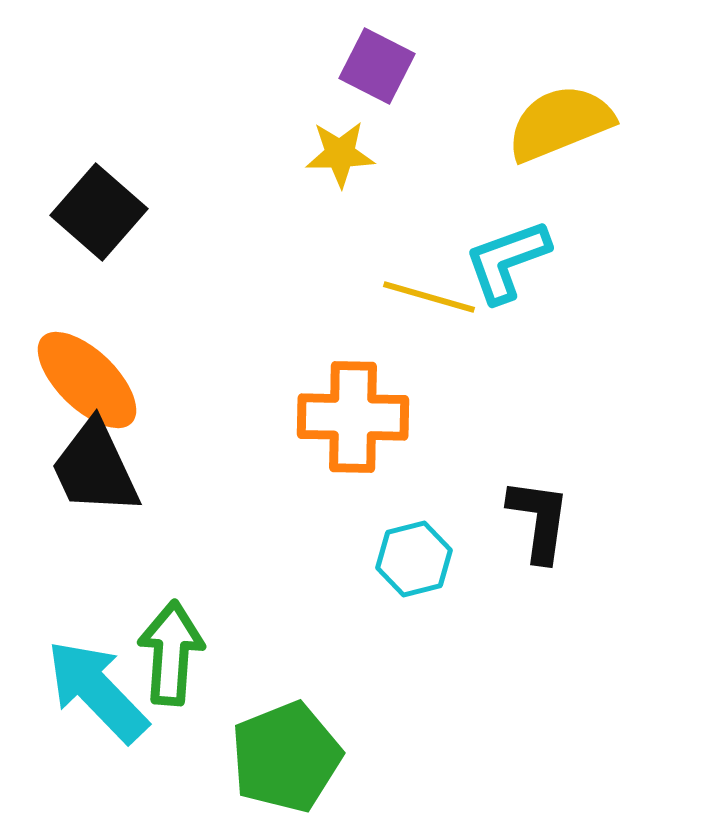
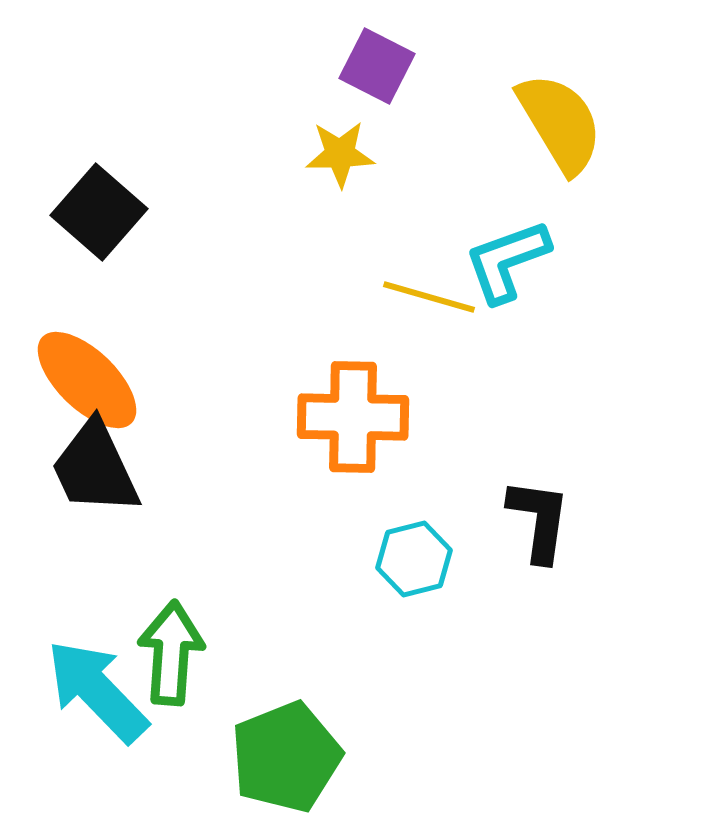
yellow semicircle: rotated 81 degrees clockwise
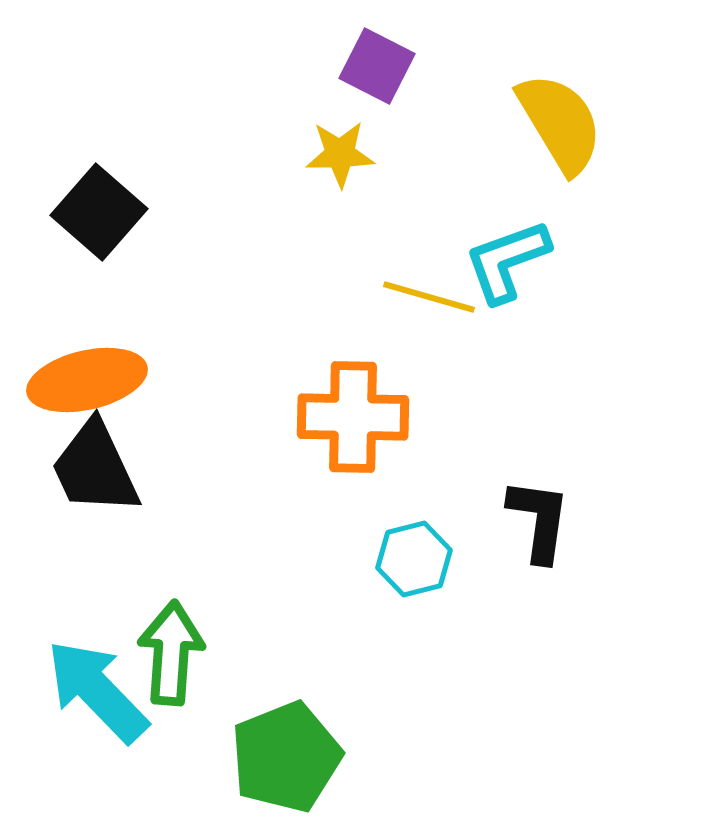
orange ellipse: rotated 57 degrees counterclockwise
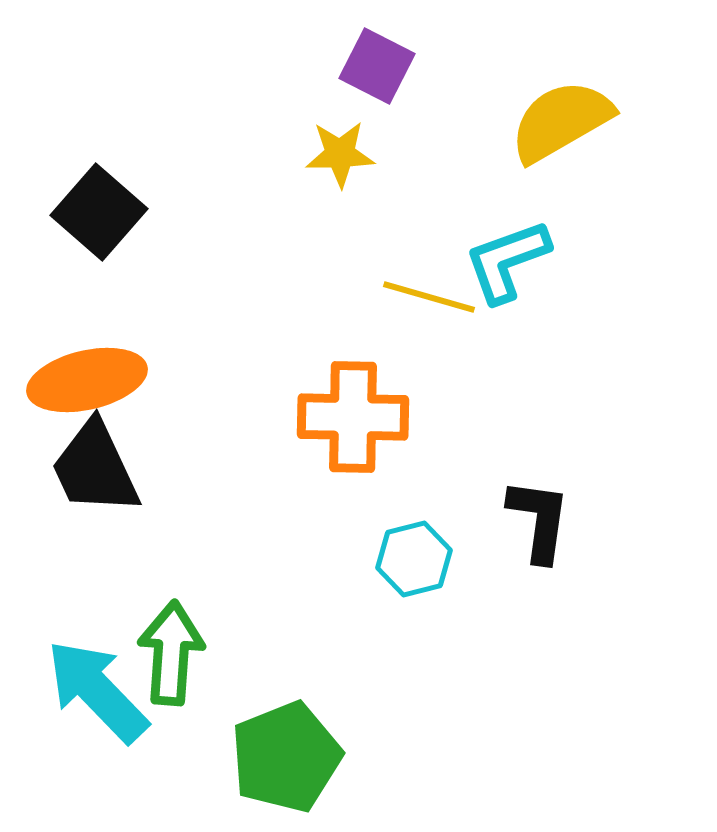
yellow semicircle: moved 1 px right, 2 px up; rotated 89 degrees counterclockwise
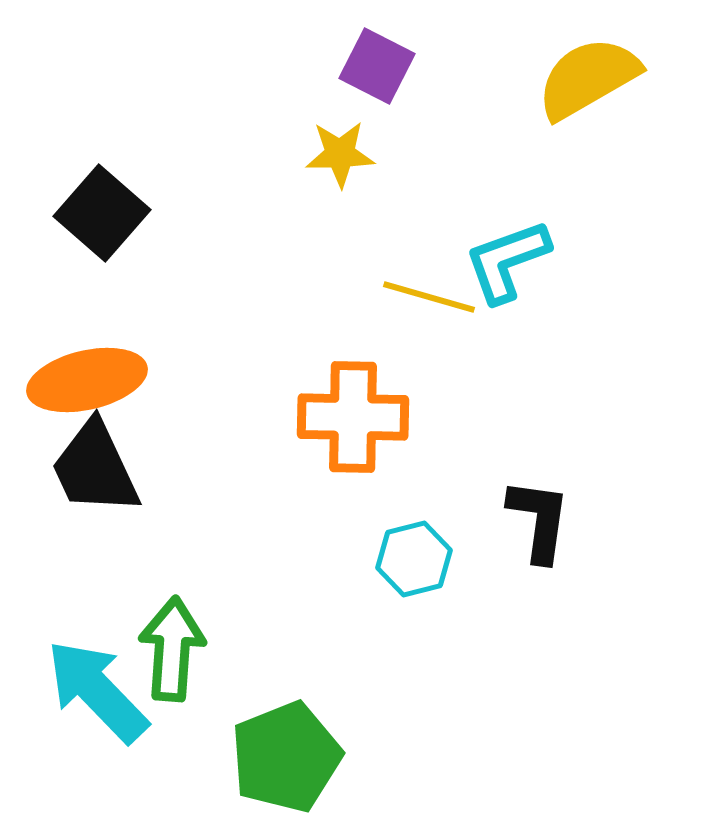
yellow semicircle: moved 27 px right, 43 px up
black square: moved 3 px right, 1 px down
green arrow: moved 1 px right, 4 px up
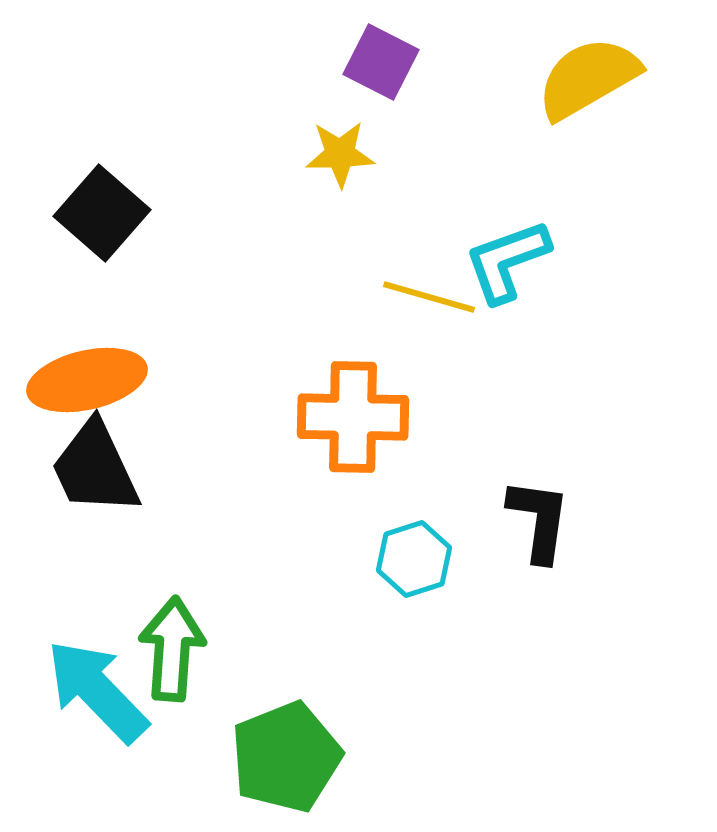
purple square: moved 4 px right, 4 px up
cyan hexagon: rotated 4 degrees counterclockwise
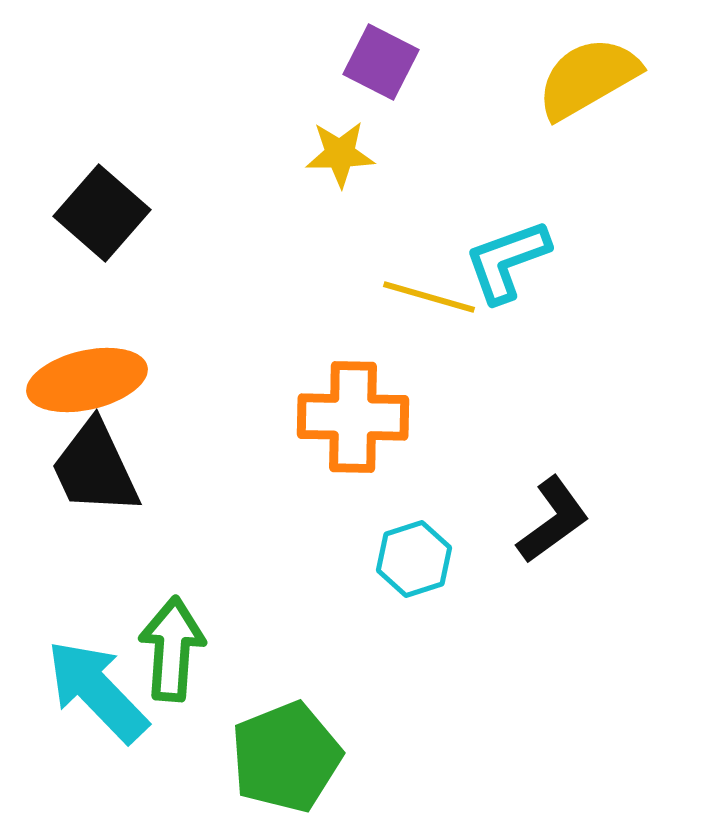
black L-shape: moved 14 px right; rotated 46 degrees clockwise
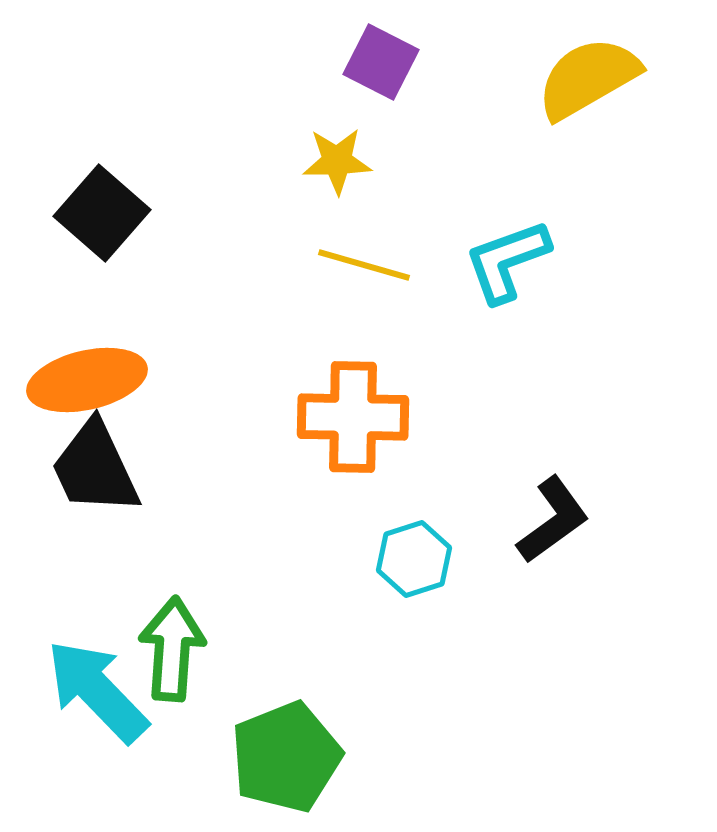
yellow star: moved 3 px left, 7 px down
yellow line: moved 65 px left, 32 px up
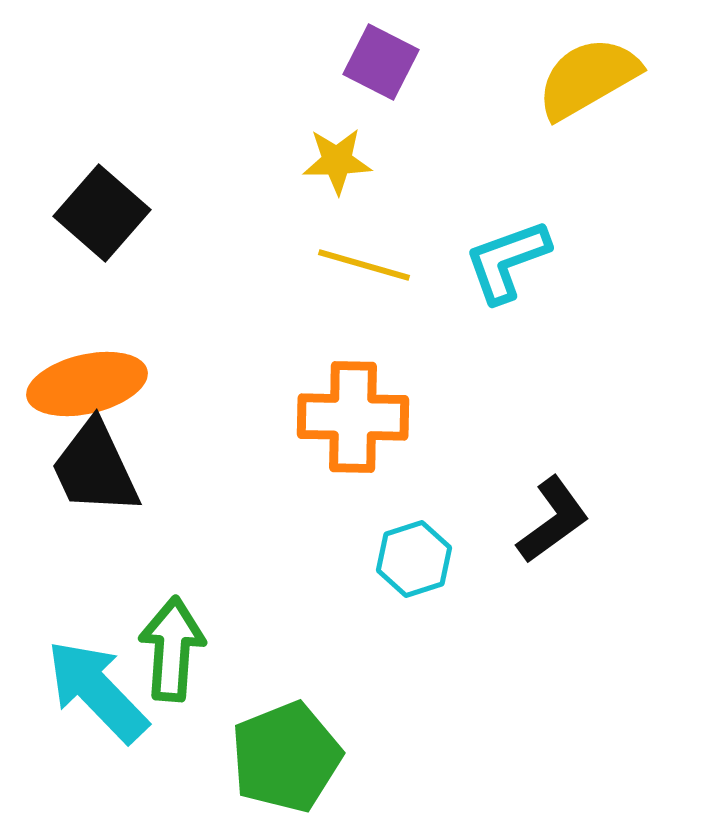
orange ellipse: moved 4 px down
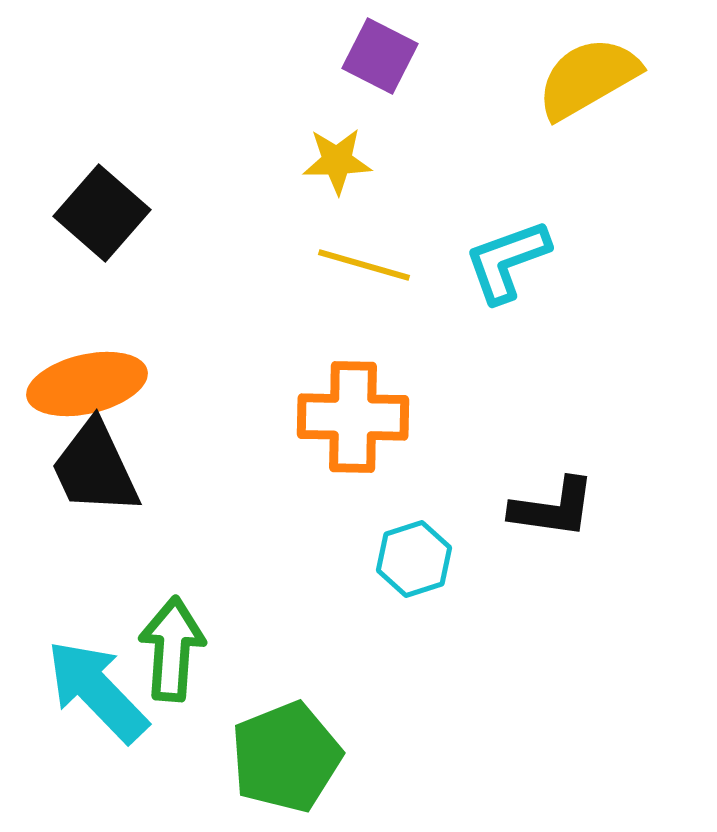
purple square: moved 1 px left, 6 px up
black L-shape: moved 12 px up; rotated 44 degrees clockwise
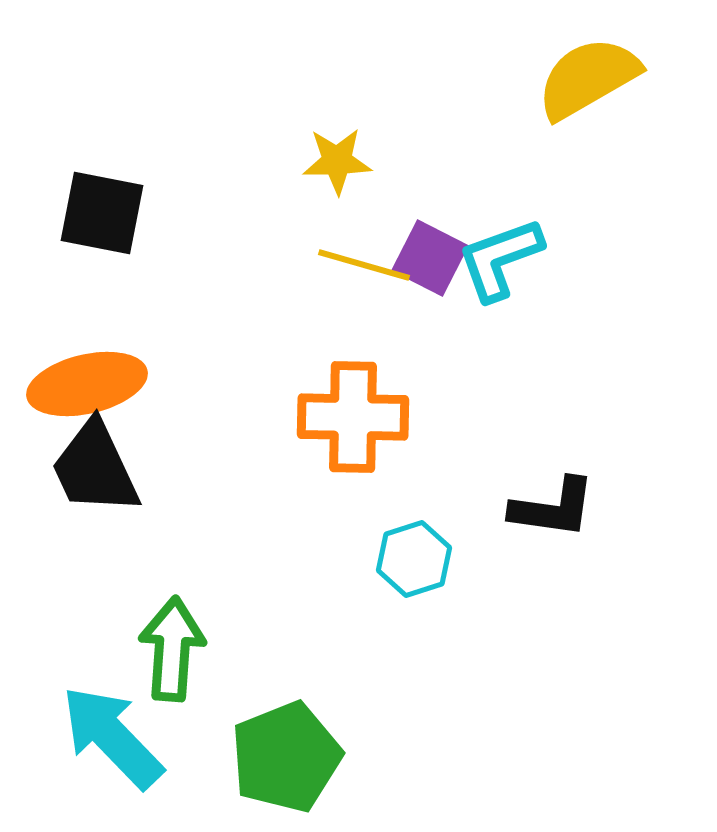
purple square: moved 50 px right, 202 px down
black square: rotated 30 degrees counterclockwise
cyan L-shape: moved 7 px left, 2 px up
cyan arrow: moved 15 px right, 46 px down
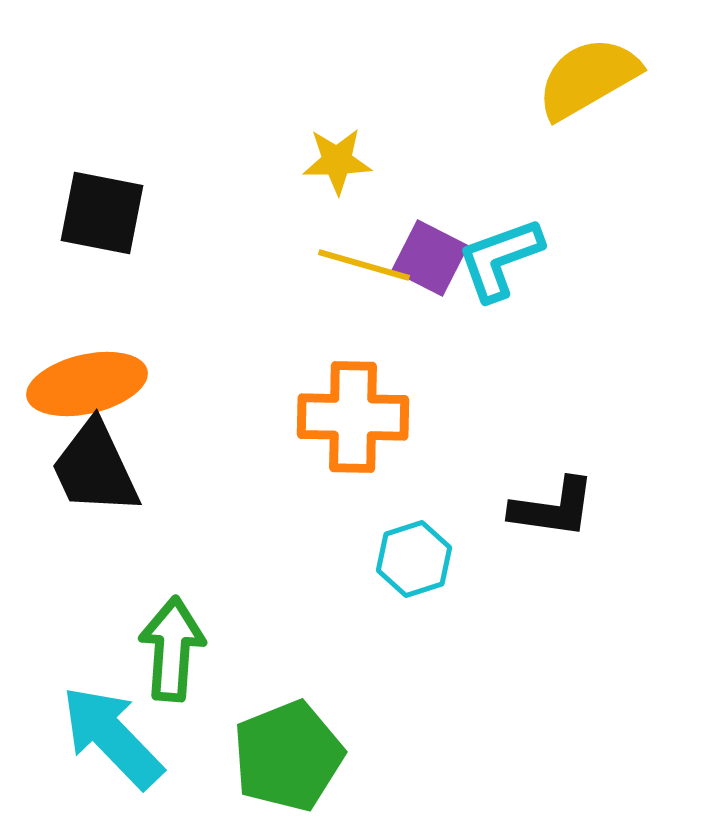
green pentagon: moved 2 px right, 1 px up
